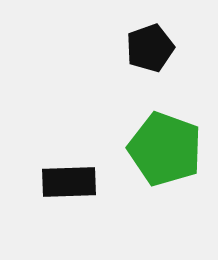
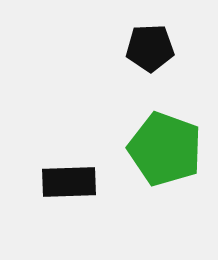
black pentagon: rotated 18 degrees clockwise
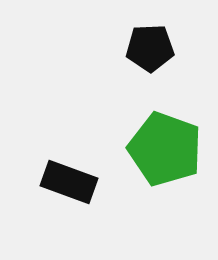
black rectangle: rotated 22 degrees clockwise
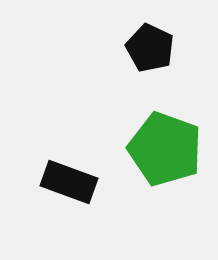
black pentagon: rotated 27 degrees clockwise
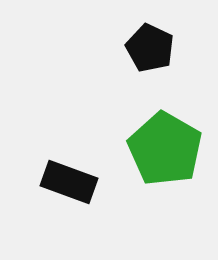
green pentagon: rotated 10 degrees clockwise
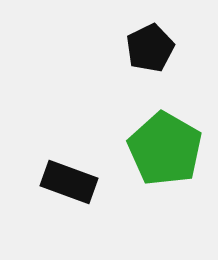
black pentagon: rotated 21 degrees clockwise
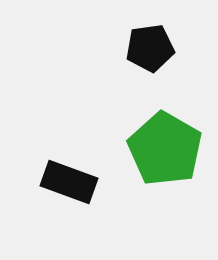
black pentagon: rotated 18 degrees clockwise
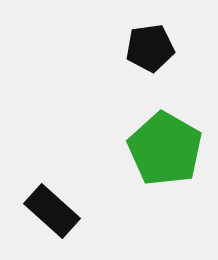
black rectangle: moved 17 px left, 29 px down; rotated 22 degrees clockwise
